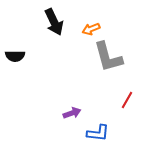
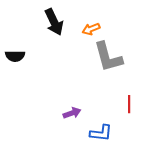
red line: moved 2 px right, 4 px down; rotated 30 degrees counterclockwise
blue L-shape: moved 3 px right
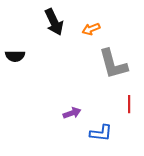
gray L-shape: moved 5 px right, 7 px down
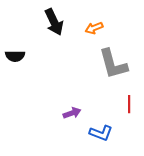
orange arrow: moved 3 px right, 1 px up
blue L-shape: rotated 15 degrees clockwise
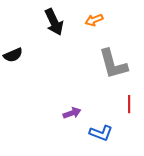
orange arrow: moved 8 px up
black semicircle: moved 2 px left, 1 px up; rotated 24 degrees counterclockwise
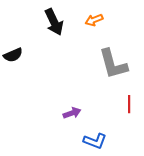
blue L-shape: moved 6 px left, 8 px down
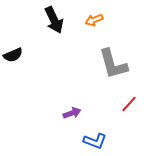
black arrow: moved 2 px up
red line: rotated 42 degrees clockwise
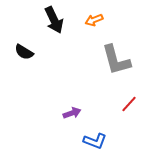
black semicircle: moved 11 px right, 3 px up; rotated 54 degrees clockwise
gray L-shape: moved 3 px right, 4 px up
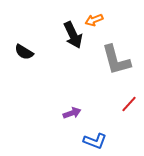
black arrow: moved 19 px right, 15 px down
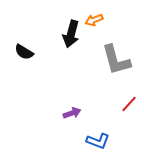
black arrow: moved 2 px left, 1 px up; rotated 40 degrees clockwise
blue L-shape: moved 3 px right
